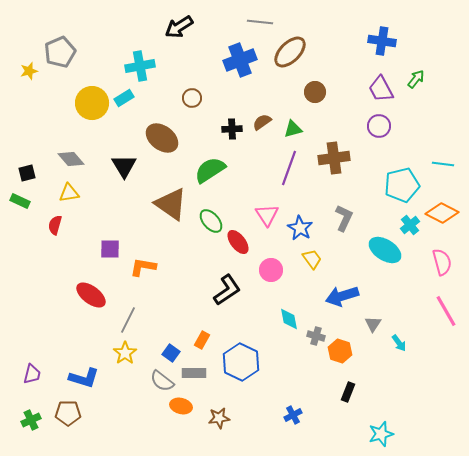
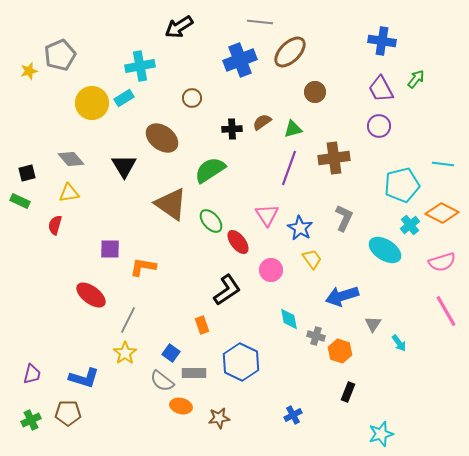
gray pentagon at (60, 52): moved 3 px down
pink semicircle at (442, 262): rotated 88 degrees clockwise
orange rectangle at (202, 340): moved 15 px up; rotated 48 degrees counterclockwise
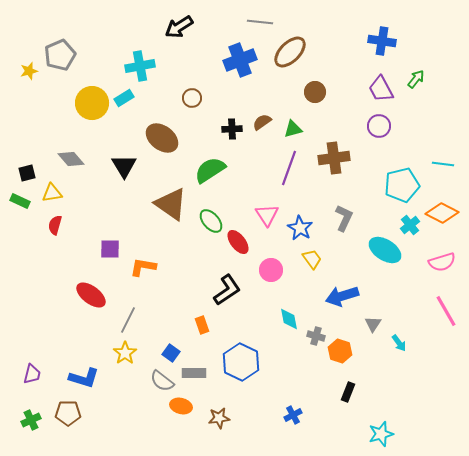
yellow triangle at (69, 193): moved 17 px left
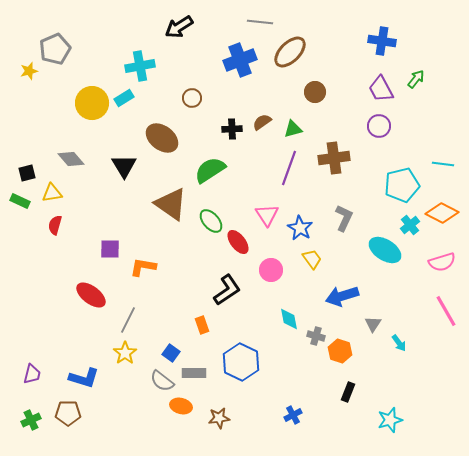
gray pentagon at (60, 55): moved 5 px left, 6 px up
cyan star at (381, 434): moved 9 px right, 14 px up
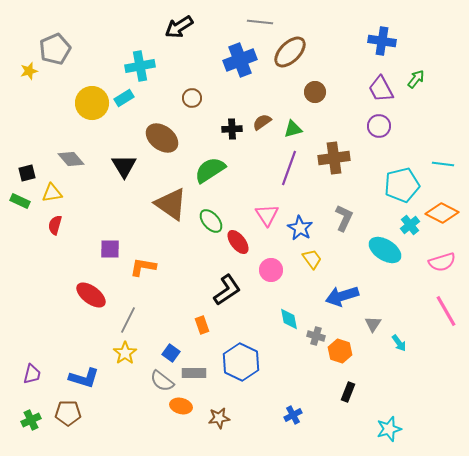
cyan star at (390, 420): moved 1 px left, 9 px down
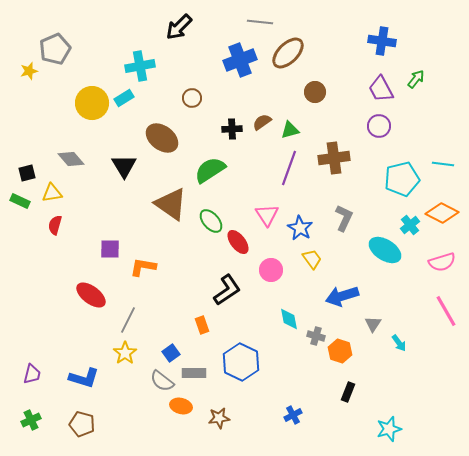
black arrow at (179, 27): rotated 12 degrees counterclockwise
brown ellipse at (290, 52): moved 2 px left, 1 px down
green triangle at (293, 129): moved 3 px left, 1 px down
cyan pentagon at (402, 185): moved 6 px up
blue square at (171, 353): rotated 18 degrees clockwise
brown pentagon at (68, 413): moved 14 px right, 11 px down; rotated 15 degrees clockwise
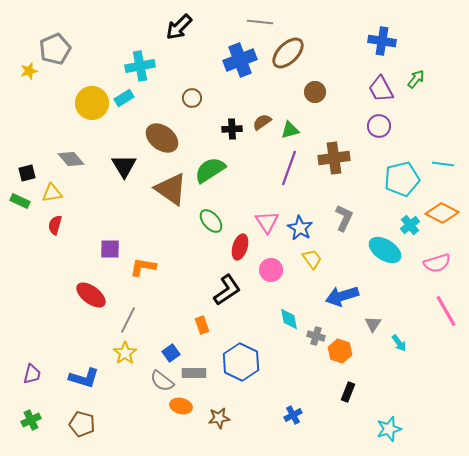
brown triangle at (171, 204): moved 15 px up
pink triangle at (267, 215): moved 7 px down
red ellipse at (238, 242): moved 2 px right, 5 px down; rotated 55 degrees clockwise
pink semicircle at (442, 262): moved 5 px left, 1 px down
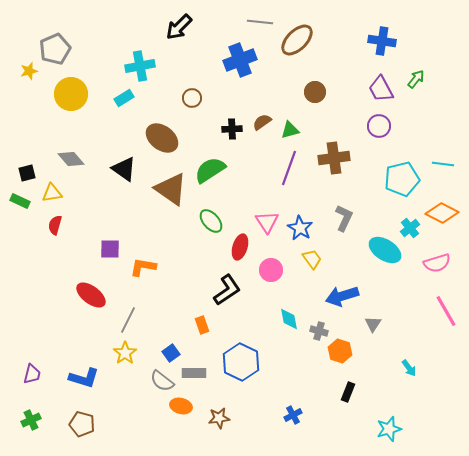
brown ellipse at (288, 53): moved 9 px right, 13 px up
yellow circle at (92, 103): moved 21 px left, 9 px up
black triangle at (124, 166): moved 3 px down; rotated 24 degrees counterclockwise
cyan cross at (410, 225): moved 3 px down
gray cross at (316, 336): moved 3 px right, 5 px up
cyan arrow at (399, 343): moved 10 px right, 25 px down
